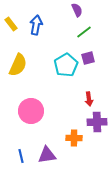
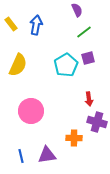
purple cross: rotated 18 degrees clockwise
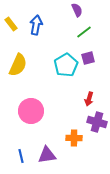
red arrow: rotated 24 degrees clockwise
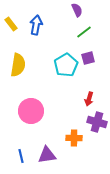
yellow semicircle: rotated 15 degrees counterclockwise
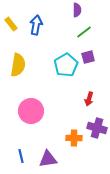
purple semicircle: rotated 24 degrees clockwise
purple square: moved 1 px up
purple cross: moved 6 px down
purple triangle: moved 1 px right, 4 px down
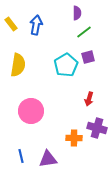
purple semicircle: moved 3 px down
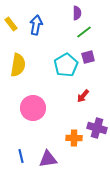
red arrow: moved 6 px left, 3 px up; rotated 24 degrees clockwise
pink circle: moved 2 px right, 3 px up
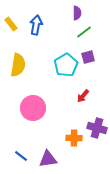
blue line: rotated 40 degrees counterclockwise
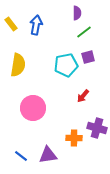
cyan pentagon: rotated 20 degrees clockwise
purple triangle: moved 4 px up
